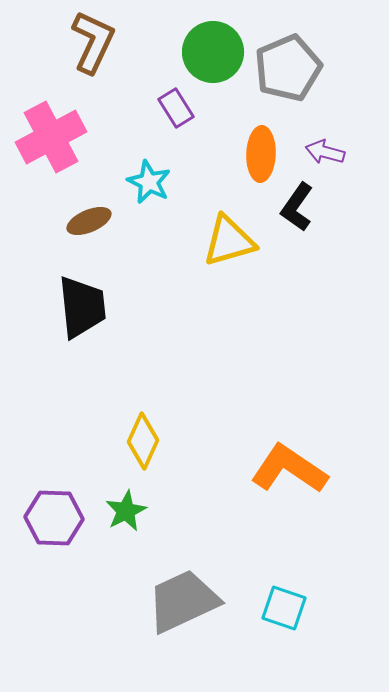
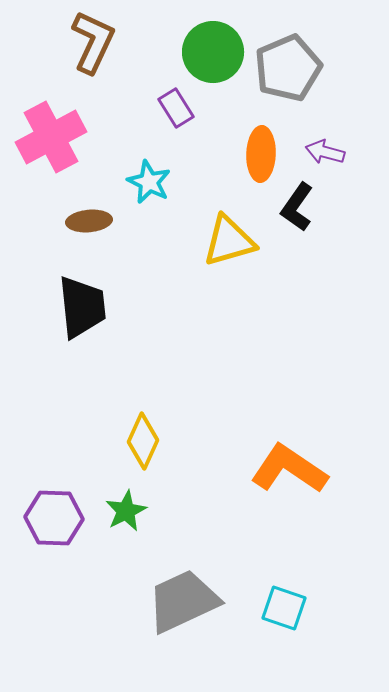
brown ellipse: rotated 18 degrees clockwise
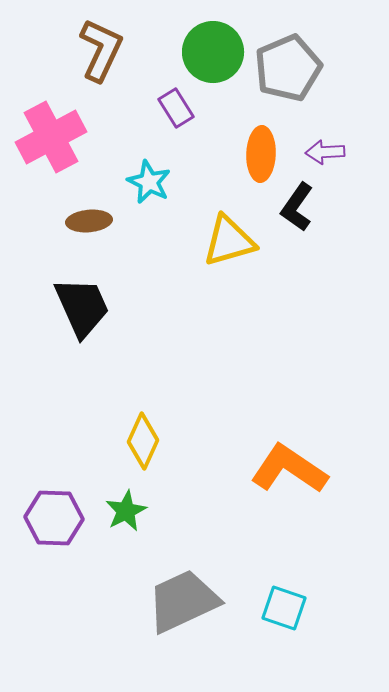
brown L-shape: moved 8 px right, 8 px down
purple arrow: rotated 18 degrees counterclockwise
black trapezoid: rotated 18 degrees counterclockwise
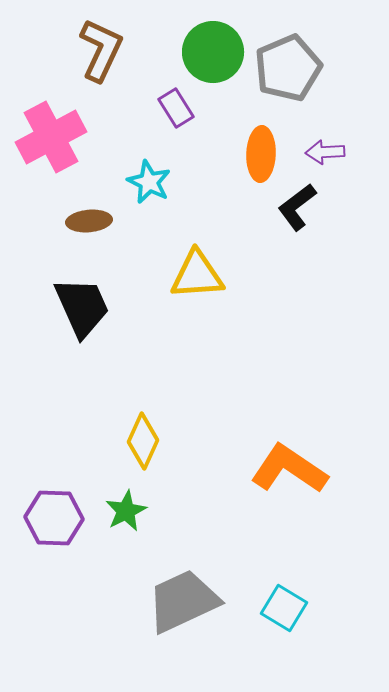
black L-shape: rotated 18 degrees clockwise
yellow triangle: moved 32 px left, 34 px down; rotated 12 degrees clockwise
cyan square: rotated 12 degrees clockwise
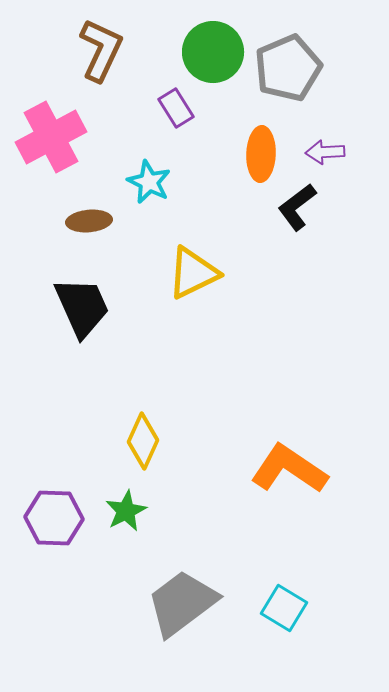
yellow triangle: moved 4 px left, 2 px up; rotated 22 degrees counterclockwise
gray trapezoid: moved 1 px left, 2 px down; rotated 12 degrees counterclockwise
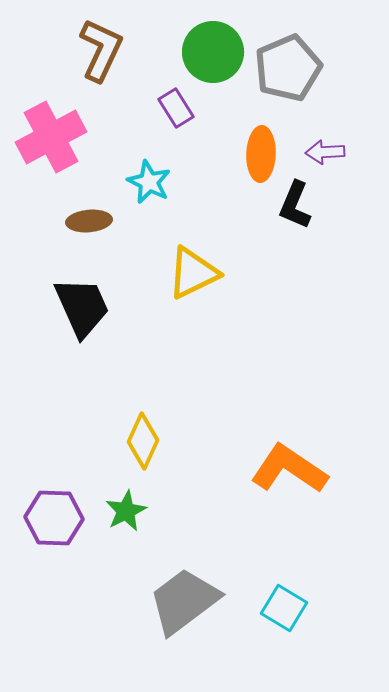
black L-shape: moved 2 px left, 2 px up; rotated 30 degrees counterclockwise
gray trapezoid: moved 2 px right, 2 px up
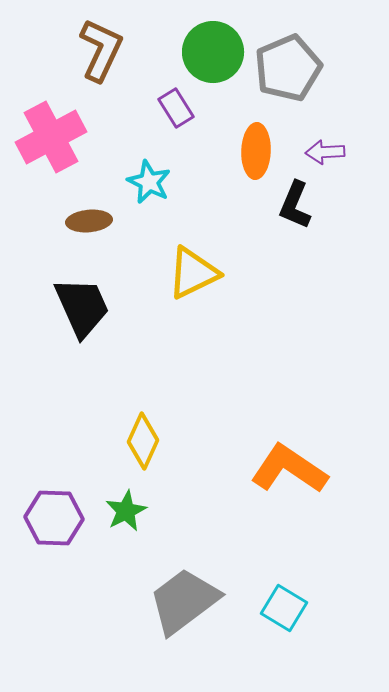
orange ellipse: moved 5 px left, 3 px up
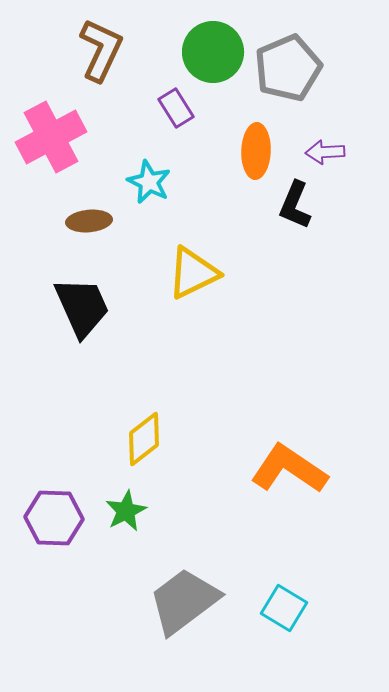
yellow diamond: moved 1 px right, 2 px up; rotated 28 degrees clockwise
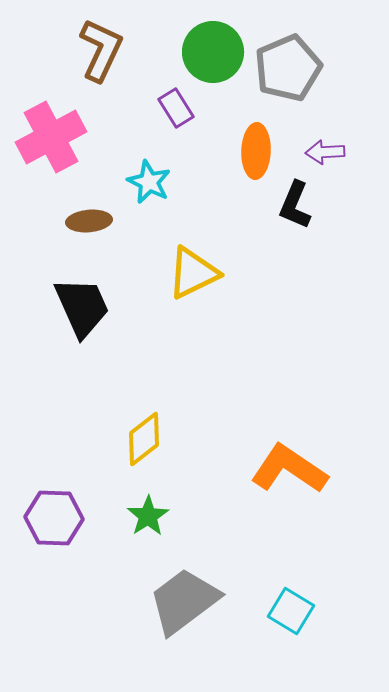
green star: moved 22 px right, 5 px down; rotated 6 degrees counterclockwise
cyan square: moved 7 px right, 3 px down
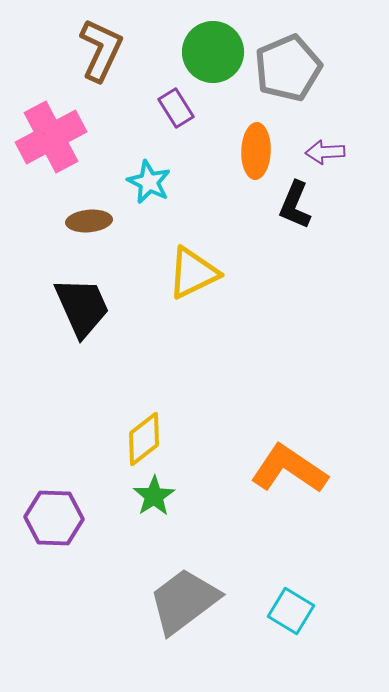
green star: moved 6 px right, 20 px up
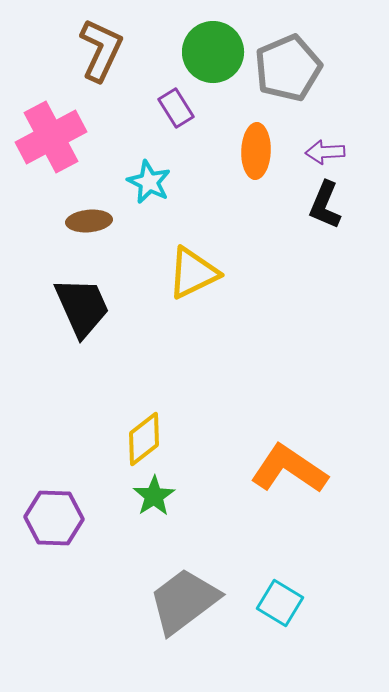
black L-shape: moved 30 px right
cyan square: moved 11 px left, 8 px up
